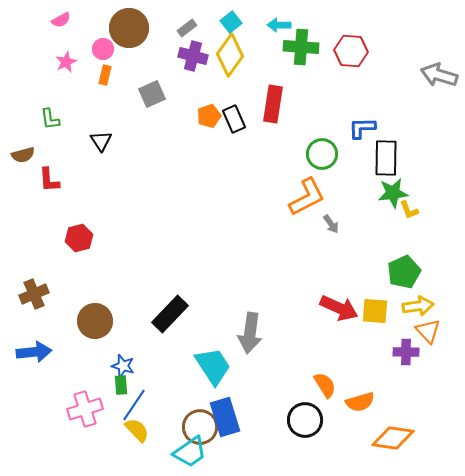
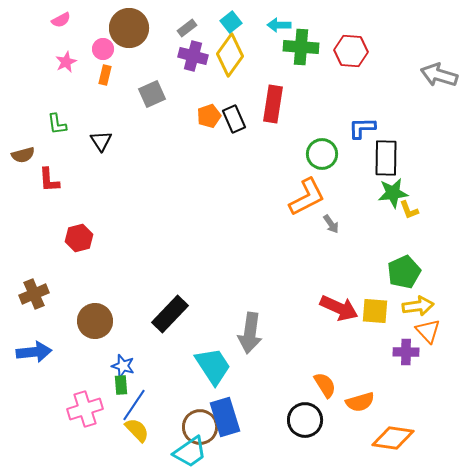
green L-shape at (50, 119): moved 7 px right, 5 px down
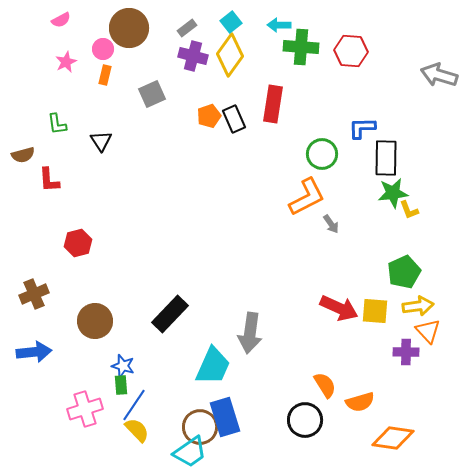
red hexagon at (79, 238): moved 1 px left, 5 px down
cyan trapezoid at (213, 366): rotated 57 degrees clockwise
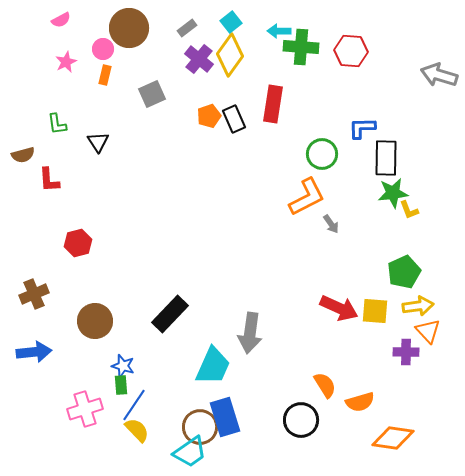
cyan arrow at (279, 25): moved 6 px down
purple cross at (193, 56): moved 6 px right, 3 px down; rotated 24 degrees clockwise
black triangle at (101, 141): moved 3 px left, 1 px down
black circle at (305, 420): moved 4 px left
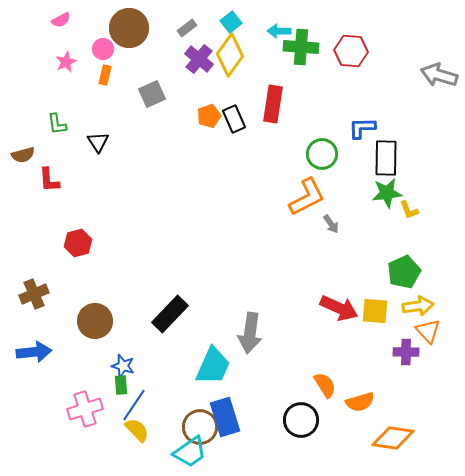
green star at (393, 193): moved 6 px left
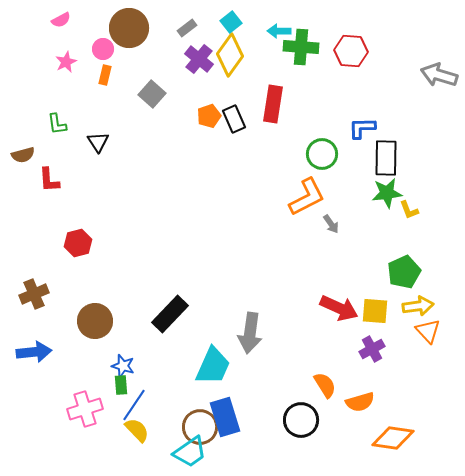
gray square at (152, 94): rotated 24 degrees counterclockwise
purple cross at (406, 352): moved 34 px left, 3 px up; rotated 30 degrees counterclockwise
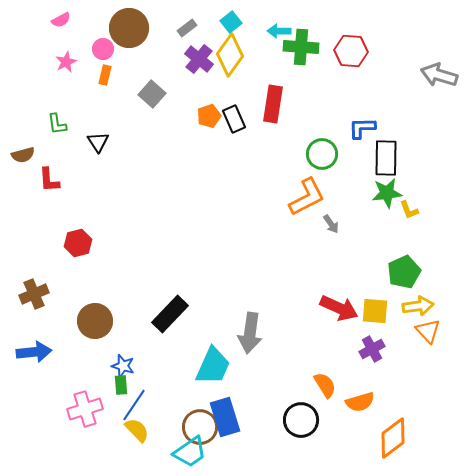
orange diamond at (393, 438): rotated 45 degrees counterclockwise
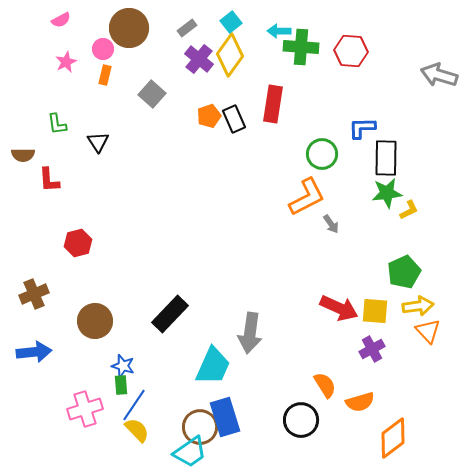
brown semicircle at (23, 155): rotated 15 degrees clockwise
yellow L-shape at (409, 210): rotated 95 degrees counterclockwise
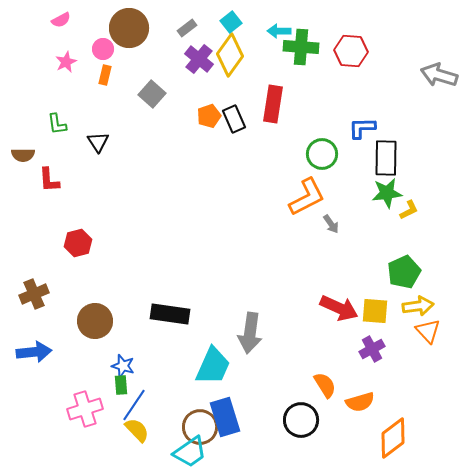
black rectangle at (170, 314): rotated 54 degrees clockwise
